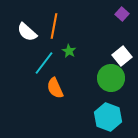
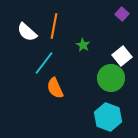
green star: moved 14 px right, 6 px up
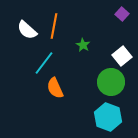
white semicircle: moved 2 px up
green circle: moved 4 px down
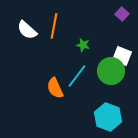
green star: rotated 16 degrees counterclockwise
white square: rotated 30 degrees counterclockwise
cyan line: moved 33 px right, 13 px down
green circle: moved 11 px up
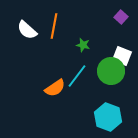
purple square: moved 1 px left, 3 px down
orange semicircle: rotated 100 degrees counterclockwise
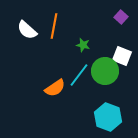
green circle: moved 6 px left
cyan line: moved 2 px right, 1 px up
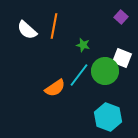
white square: moved 2 px down
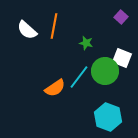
green star: moved 3 px right, 2 px up
cyan line: moved 2 px down
